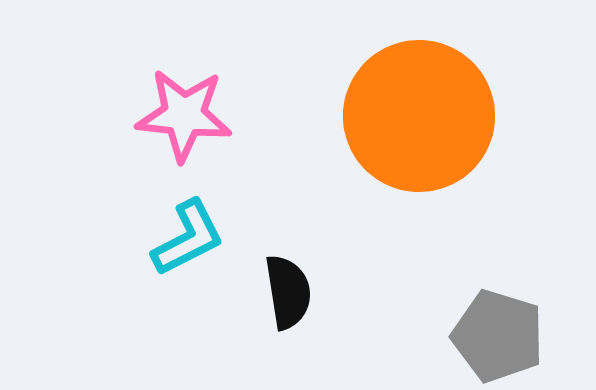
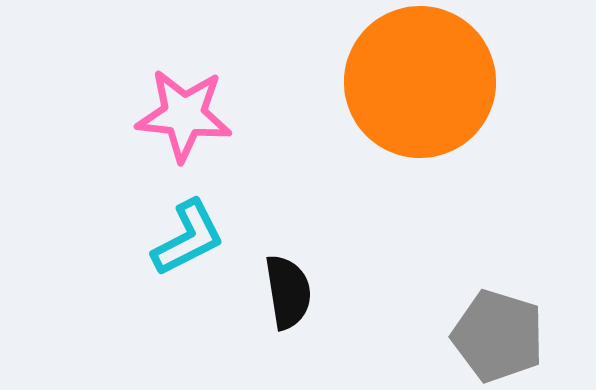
orange circle: moved 1 px right, 34 px up
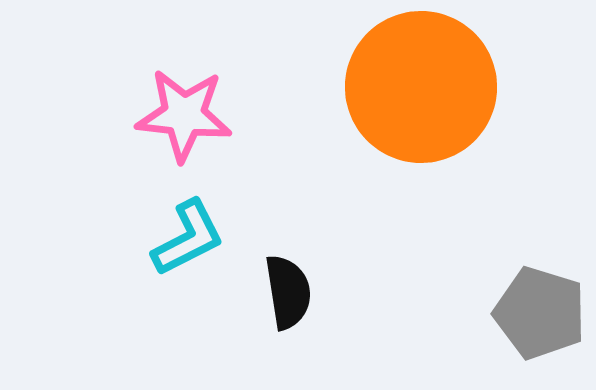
orange circle: moved 1 px right, 5 px down
gray pentagon: moved 42 px right, 23 px up
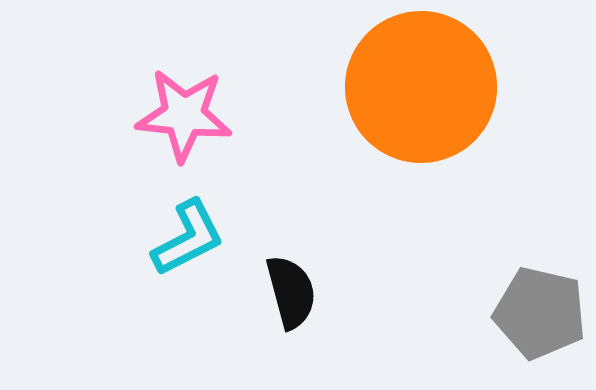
black semicircle: moved 3 px right; rotated 6 degrees counterclockwise
gray pentagon: rotated 4 degrees counterclockwise
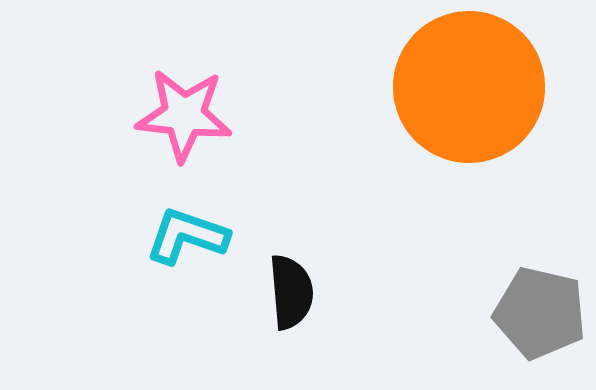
orange circle: moved 48 px right
cyan L-shape: moved 1 px left, 2 px up; rotated 134 degrees counterclockwise
black semicircle: rotated 10 degrees clockwise
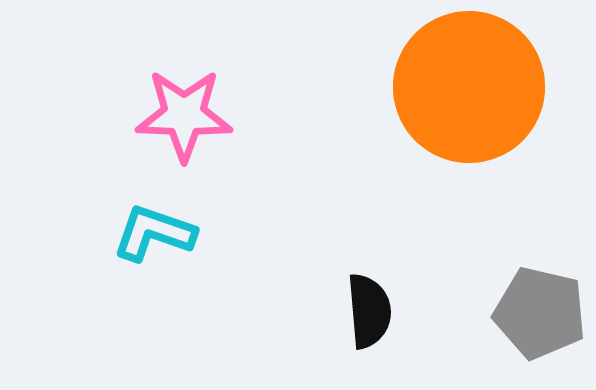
pink star: rotated 4 degrees counterclockwise
cyan L-shape: moved 33 px left, 3 px up
black semicircle: moved 78 px right, 19 px down
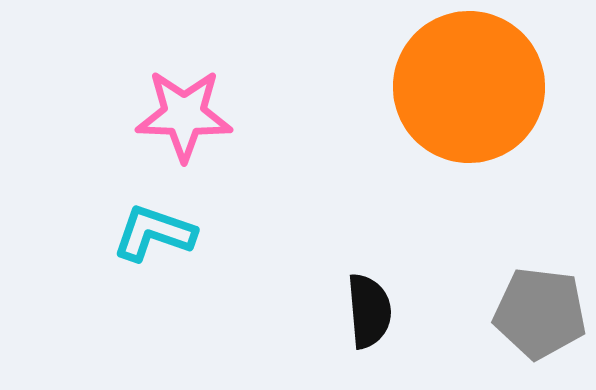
gray pentagon: rotated 6 degrees counterclockwise
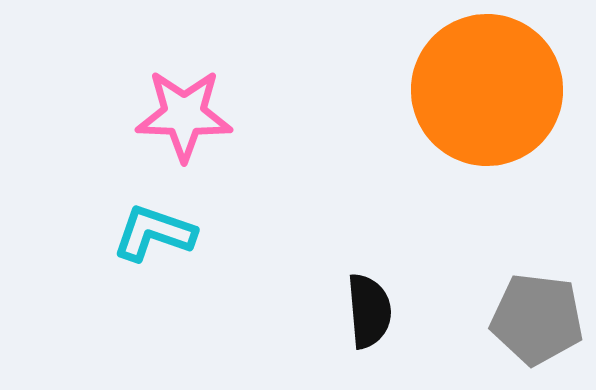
orange circle: moved 18 px right, 3 px down
gray pentagon: moved 3 px left, 6 px down
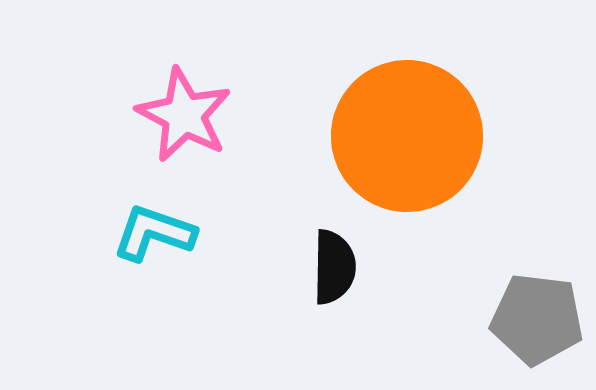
orange circle: moved 80 px left, 46 px down
pink star: rotated 26 degrees clockwise
black semicircle: moved 35 px left, 44 px up; rotated 6 degrees clockwise
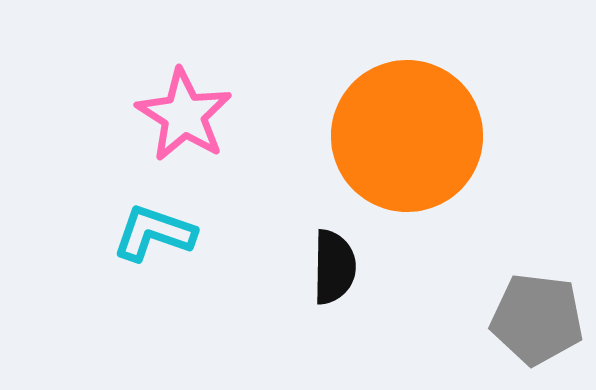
pink star: rotated 4 degrees clockwise
